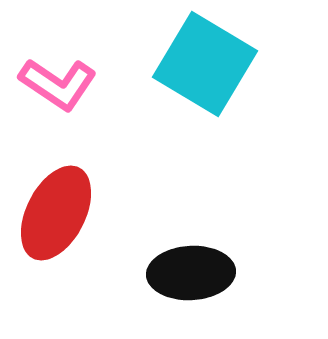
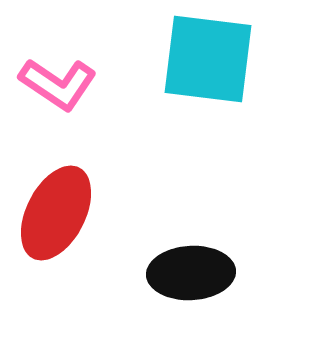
cyan square: moved 3 px right, 5 px up; rotated 24 degrees counterclockwise
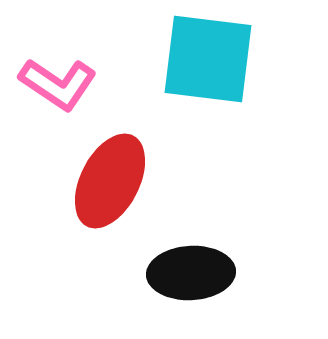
red ellipse: moved 54 px right, 32 px up
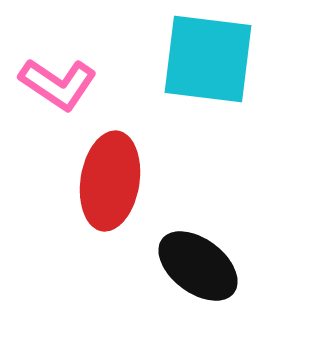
red ellipse: rotated 18 degrees counterclockwise
black ellipse: moved 7 px right, 7 px up; rotated 40 degrees clockwise
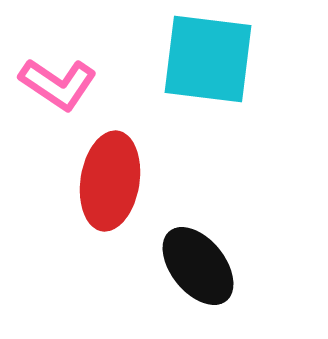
black ellipse: rotated 14 degrees clockwise
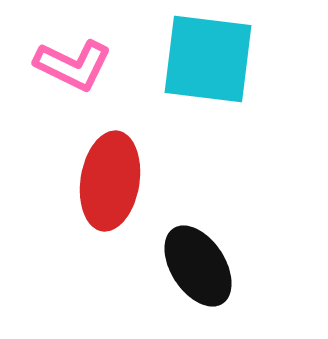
pink L-shape: moved 15 px right, 19 px up; rotated 8 degrees counterclockwise
black ellipse: rotated 6 degrees clockwise
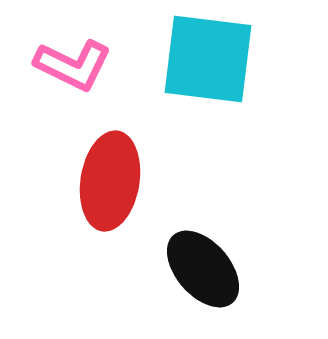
black ellipse: moved 5 px right, 3 px down; rotated 8 degrees counterclockwise
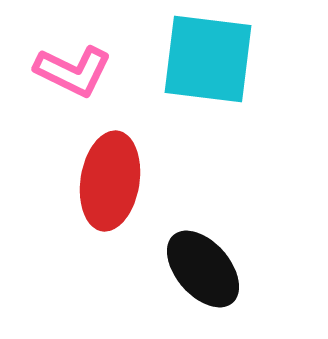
pink L-shape: moved 6 px down
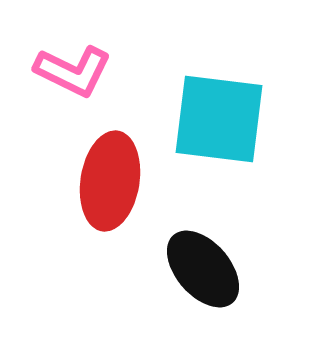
cyan square: moved 11 px right, 60 px down
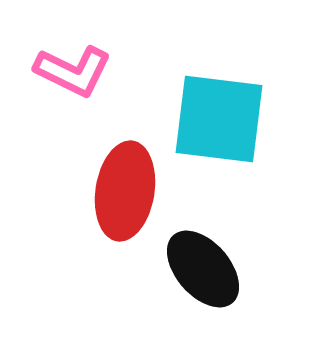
red ellipse: moved 15 px right, 10 px down
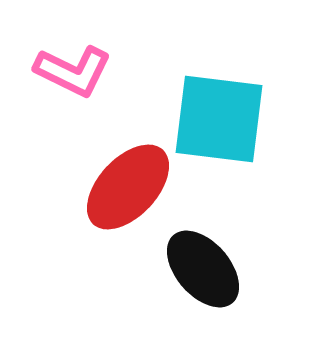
red ellipse: moved 3 px right, 4 px up; rotated 34 degrees clockwise
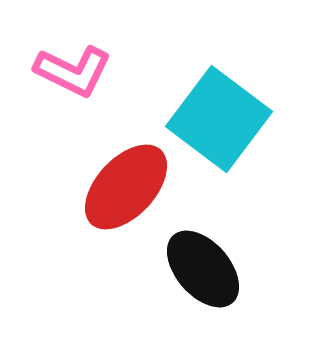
cyan square: rotated 30 degrees clockwise
red ellipse: moved 2 px left
